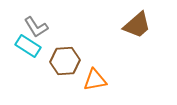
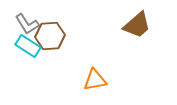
gray L-shape: moved 9 px left, 3 px up
brown hexagon: moved 15 px left, 25 px up
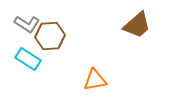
gray L-shape: rotated 25 degrees counterclockwise
cyan rectangle: moved 13 px down
